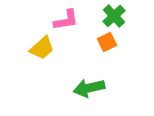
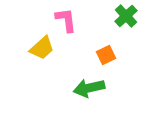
green cross: moved 12 px right
pink L-shape: rotated 88 degrees counterclockwise
orange square: moved 1 px left, 13 px down
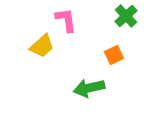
yellow trapezoid: moved 2 px up
orange square: moved 8 px right
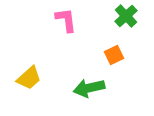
yellow trapezoid: moved 13 px left, 32 px down
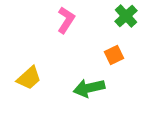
pink L-shape: rotated 40 degrees clockwise
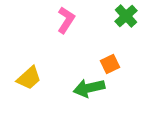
orange square: moved 4 px left, 9 px down
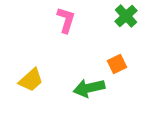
pink L-shape: rotated 16 degrees counterclockwise
orange square: moved 7 px right
yellow trapezoid: moved 2 px right, 2 px down
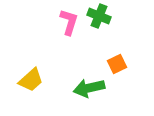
green cross: moved 27 px left; rotated 25 degrees counterclockwise
pink L-shape: moved 3 px right, 2 px down
